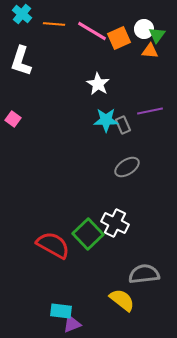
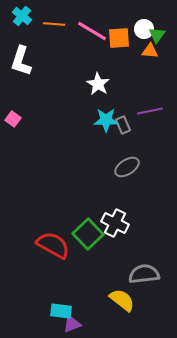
cyan cross: moved 2 px down
orange square: rotated 20 degrees clockwise
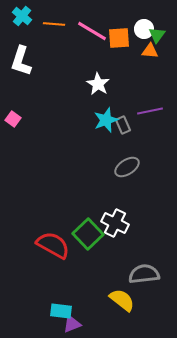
cyan star: rotated 20 degrees counterclockwise
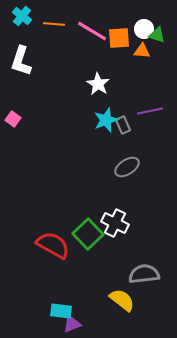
green triangle: rotated 48 degrees counterclockwise
orange triangle: moved 8 px left
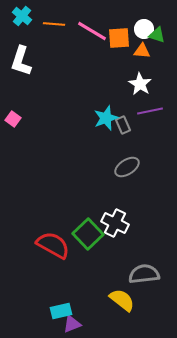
white star: moved 42 px right
cyan star: moved 2 px up
cyan rectangle: rotated 20 degrees counterclockwise
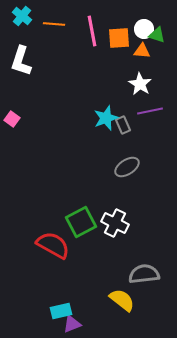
pink line: rotated 48 degrees clockwise
pink square: moved 1 px left
green square: moved 7 px left, 12 px up; rotated 16 degrees clockwise
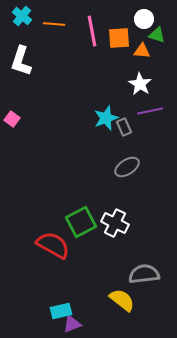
white circle: moved 10 px up
gray rectangle: moved 1 px right, 2 px down
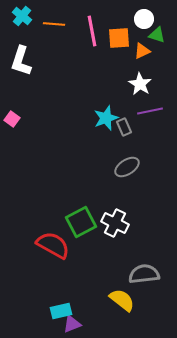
orange triangle: rotated 30 degrees counterclockwise
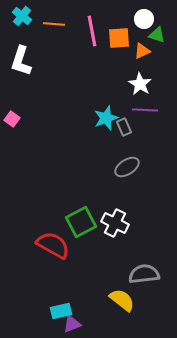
purple line: moved 5 px left, 1 px up; rotated 15 degrees clockwise
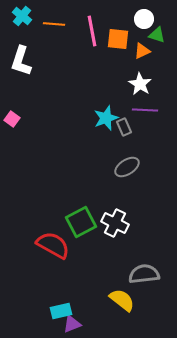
orange square: moved 1 px left, 1 px down; rotated 10 degrees clockwise
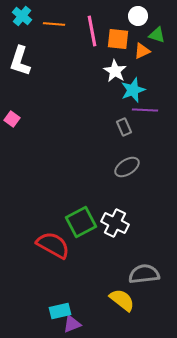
white circle: moved 6 px left, 3 px up
white L-shape: moved 1 px left
white star: moved 25 px left, 13 px up
cyan star: moved 27 px right, 28 px up
cyan rectangle: moved 1 px left
